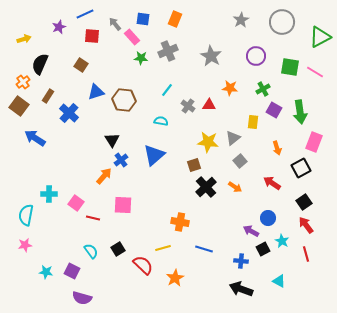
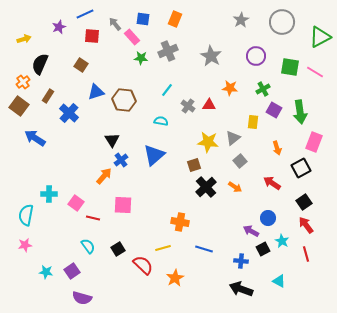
cyan semicircle at (91, 251): moved 3 px left, 5 px up
purple square at (72, 271): rotated 28 degrees clockwise
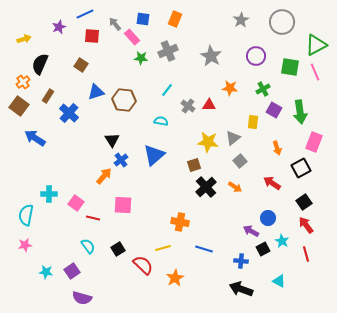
green triangle at (320, 37): moved 4 px left, 8 px down
pink line at (315, 72): rotated 36 degrees clockwise
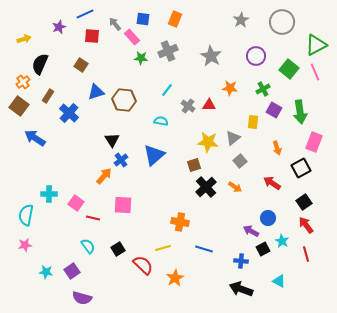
green square at (290, 67): moved 1 px left, 2 px down; rotated 30 degrees clockwise
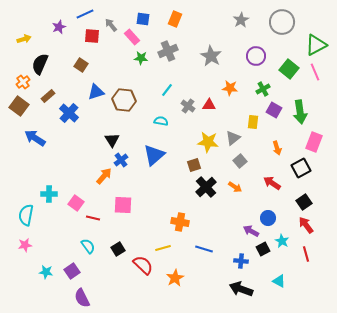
gray arrow at (115, 24): moved 4 px left, 1 px down
brown rectangle at (48, 96): rotated 16 degrees clockwise
purple semicircle at (82, 298): rotated 48 degrees clockwise
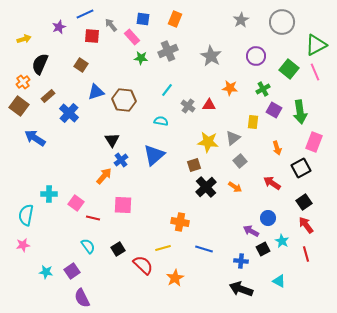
pink star at (25, 245): moved 2 px left
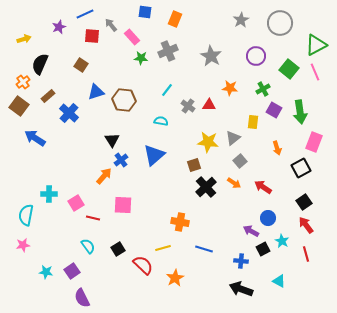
blue square at (143, 19): moved 2 px right, 7 px up
gray circle at (282, 22): moved 2 px left, 1 px down
red arrow at (272, 183): moved 9 px left, 4 px down
orange arrow at (235, 187): moved 1 px left, 4 px up
pink square at (76, 203): rotated 21 degrees clockwise
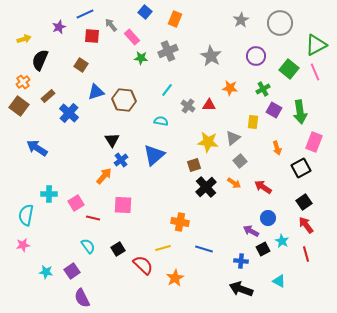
blue square at (145, 12): rotated 32 degrees clockwise
black semicircle at (40, 64): moved 4 px up
blue arrow at (35, 138): moved 2 px right, 10 px down
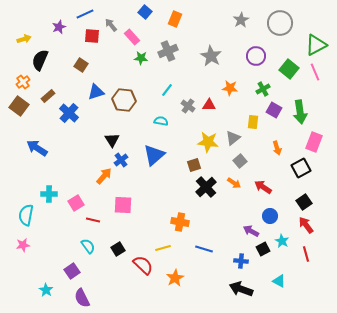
red line at (93, 218): moved 2 px down
blue circle at (268, 218): moved 2 px right, 2 px up
cyan star at (46, 272): moved 18 px down; rotated 24 degrees clockwise
